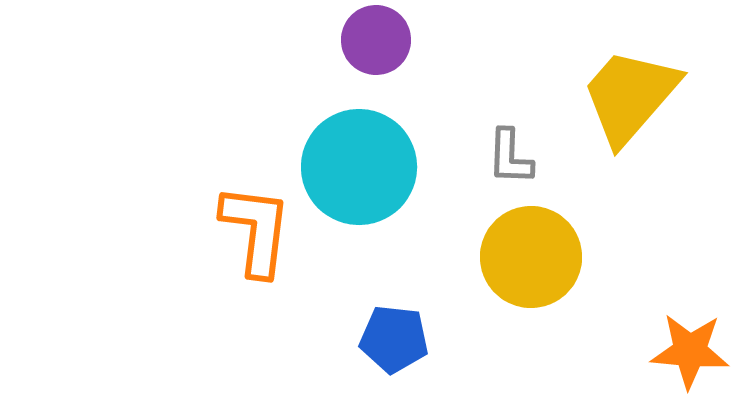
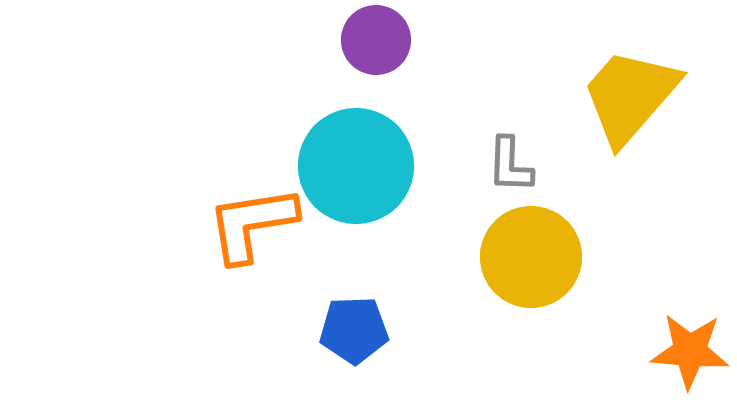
gray L-shape: moved 8 px down
cyan circle: moved 3 px left, 1 px up
orange L-shape: moved 4 px left, 6 px up; rotated 106 degrees counterclockwise
blue pentagon: moved 40 px left, 9 px up; rotated 8 degrees counterclockwise
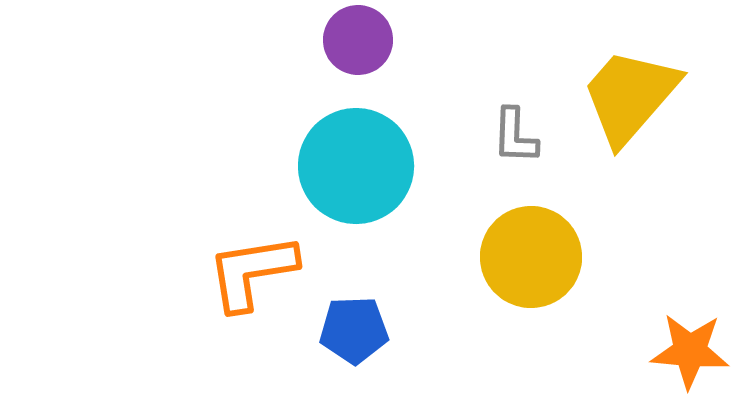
purple circle: moved 18 px left
gray L-shape: moved 5 px right, 29 px up
orange L-shape: moved 48 px down
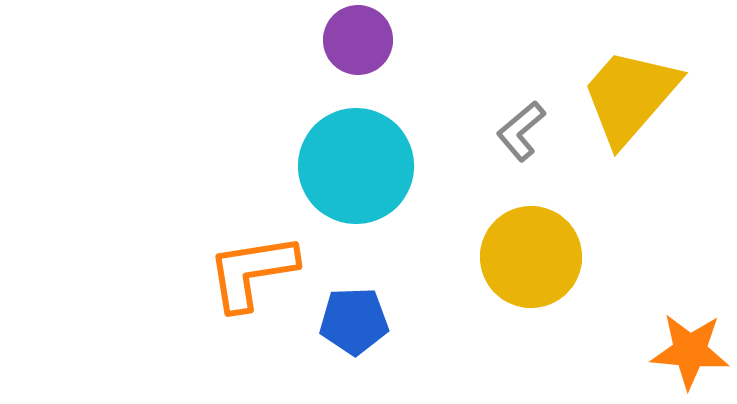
gray L-shape: moved 6 px right, 5 px up; rotated 48 degrees clockwise
blue pentagon: moved 9 px up
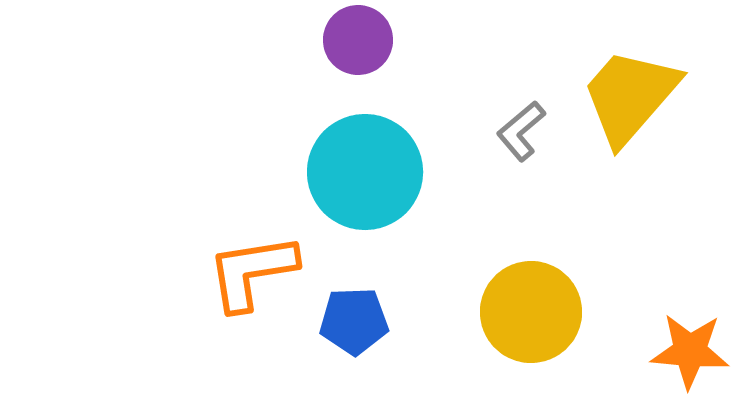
cyan circle: moved 9 px right, 6 px down
yellow circle: moved 55 px down
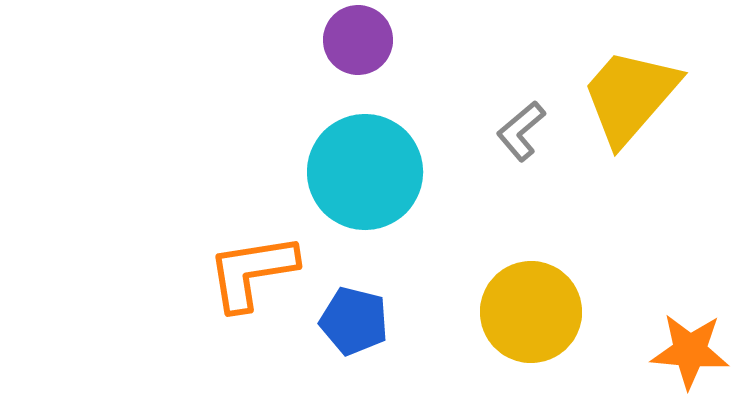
blue pentagon: rotated 16 degrees clockwise
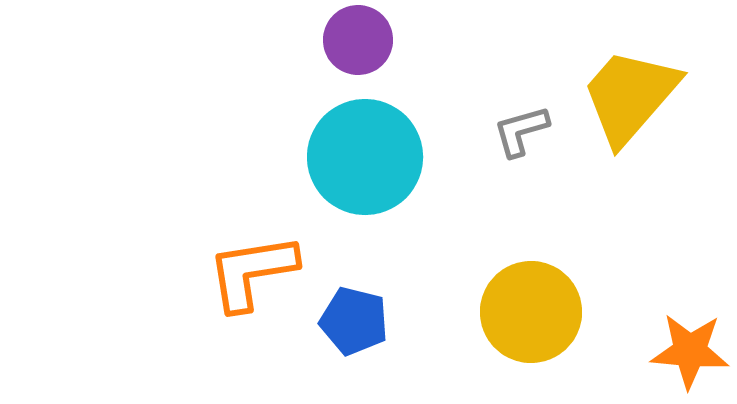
gray L-shape: rotated 24 degrees clockwise
cyan circle: moved 15 px up
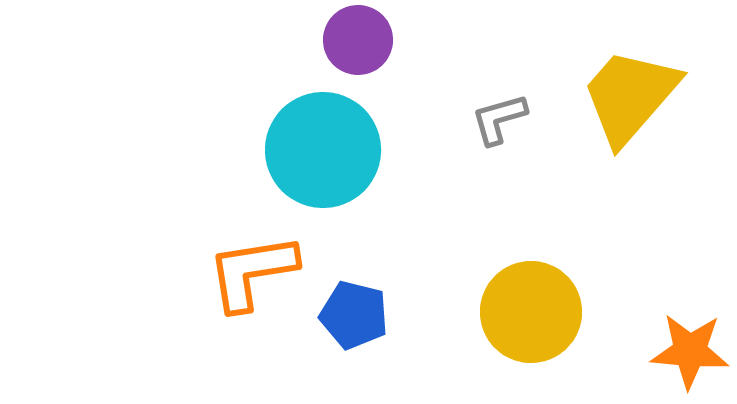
gray L-shape: moved 22 px left, 12 px up
cyan circle: moved 42 px left, 7 px up
blue pentagon: moved 6 px up
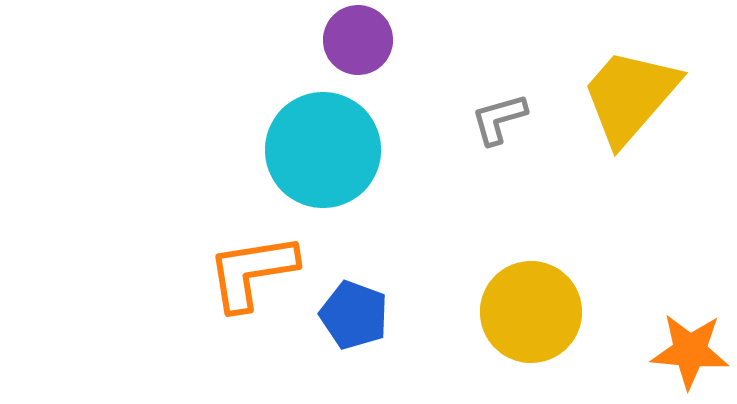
blue pentagon: rotated 6 degrees clockwise
